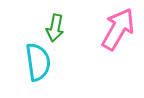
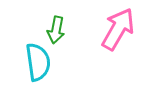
green arrow: moved 1 px right, 2 px down
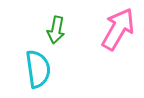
cyan semicircle: moved 7 px down
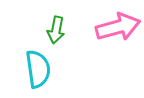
pink arrow: moved 2 px up; rotated 45 degrees clockwise
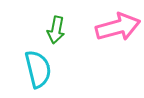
cyan semicircle: rotated 6 degrees counterclockwise
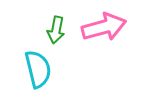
pink arrow: moved 14 px left
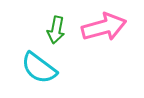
cyan semicircle: moved 1 px right, 1 px up; rotated 141 degrees clockwise
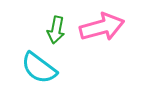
pink arrow: moved 2 px left
